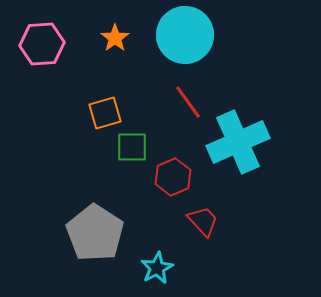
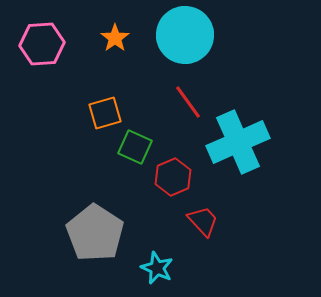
green square: moved 3 px right; rotated 24 degrees clockwise
cyan star: rotated 20 degrees counterclockwise
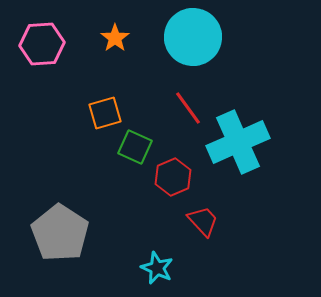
cyan circle: moved 8 px right, 2 px down
red line: moved 6 px down
gray pentagon: moved 35 px left
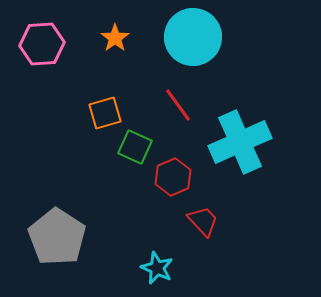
red line: moved 10 px left, 3 px up
cyan cross: moved 2 px right
gray pentagon: moved 3 px left, 4 px down
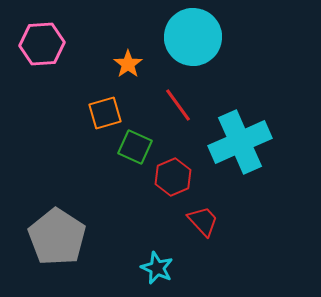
orange star: moved 13 px right, 26 px down
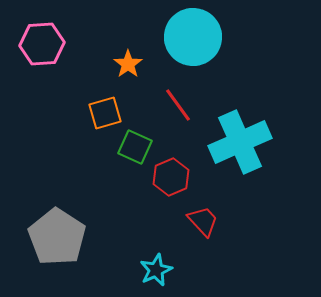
red hexagon: moved 2 px left
cyan star: moved 1 px left, 2 px down; rotated 24 degrees clockwise
